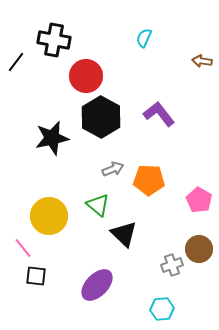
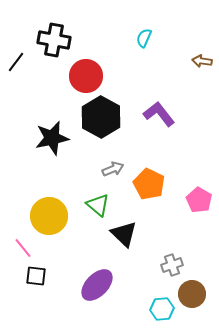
orange pentagon: moved 4 px down; rotated 24 degrees clockwise
brown circle: moved 7 px left, 45 px down
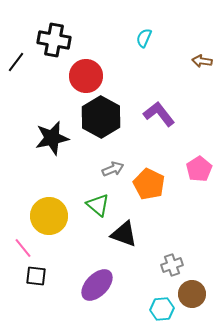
pink pentagon: moved 31 px up; rotated 10 degrees clockwise
black triangle: rotated 24 degrees counterclockwise
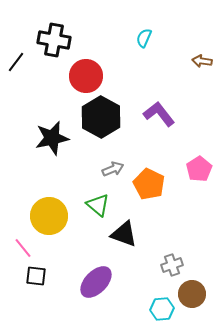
purple ellipse: moved 1 px left, 3 px up
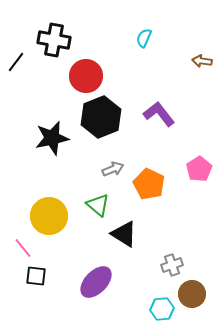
black hexagon: rotated 9 degrees clockwise
black triangle: rotated 12 degrees clockwise
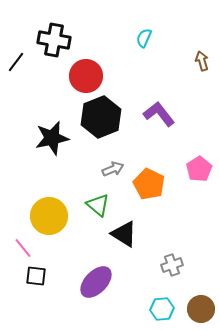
brown arrow: rotated 66 degrees clockwise
brown circle: moved 9 px right, 15 px down
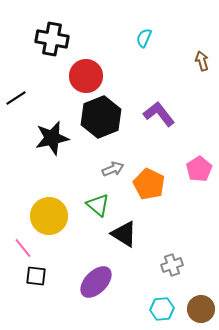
black cross: moved 2 px left, 1 px up
black line: moved 36 px down; rotated 20 degrees clockwise
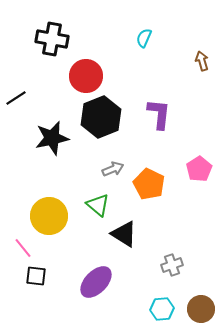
purple L-shape: rotated 44 degrees clockwise
